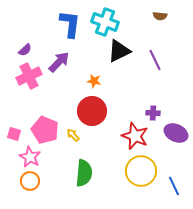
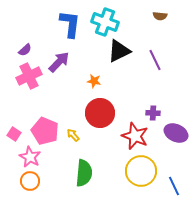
red circle: moved 8 px right, 2 px down
pink pentagon: moved 1 px down
pink square: rotated 16 degrees clockwise
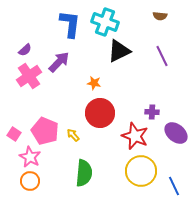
purple line: moved 7 px right, 4 px up
pink cross: rotated 10 degrees counterclockwise
orange star: moved 2 px down
purple cross: moved 1 px left, 1 px up
purple ellipse: rotated 15 degrees clockwise
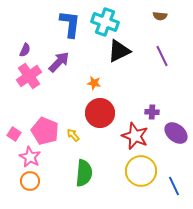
purple semicircle: rotated 24 degrees counterclockwise
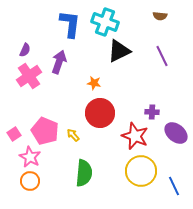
purple arrow: rotated 25 degrees counterclockwise
pink square: rotated 24 degrees clockwise
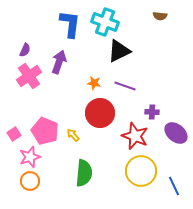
purple line: moved 37 px left, 30 px down; rotated 45 degrees counterclockwise
pink star: rotated 25 degrees clockwise
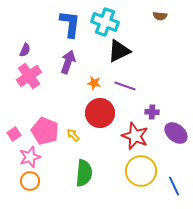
purple arrow: moved 9 px right
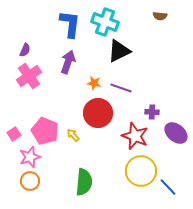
purple line: moved 4 px left, 2 px down
red circle: moved 2 px left
green semicircle: moved 9 px down
blue line: moved 6 px left, 1 px down; rotated 18 degrees counterclockwise
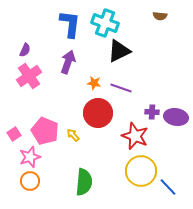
cyan cross: moved 1 px down
purple ellipse: moved 16 px up; rotated 30 degrees counterclockwise
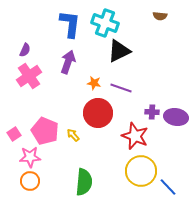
pink star: rotated 15 degrees clockwise
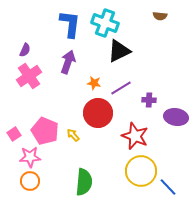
purple line: rotated 50 degrees counterclockwise
purple cross: moved 3 px left, 12 px up
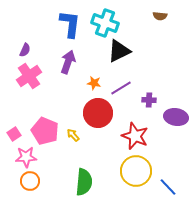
pink star: moved 4 px left
yellow circle: moved 5 px left
